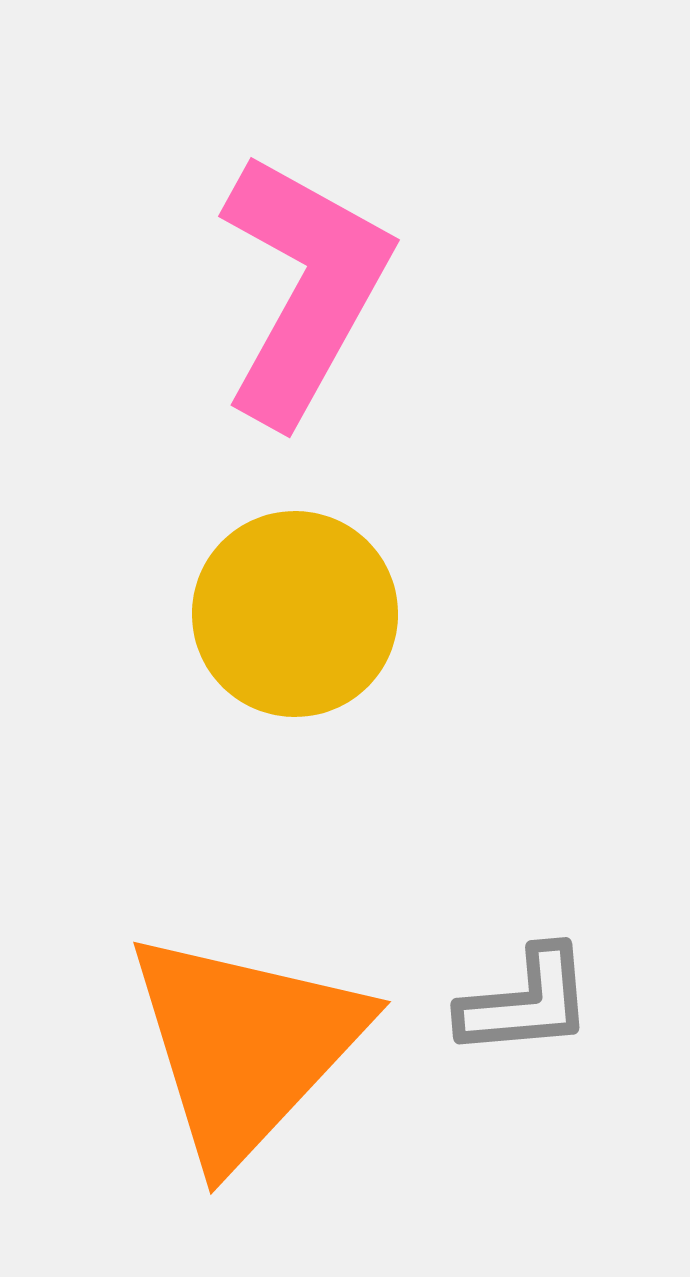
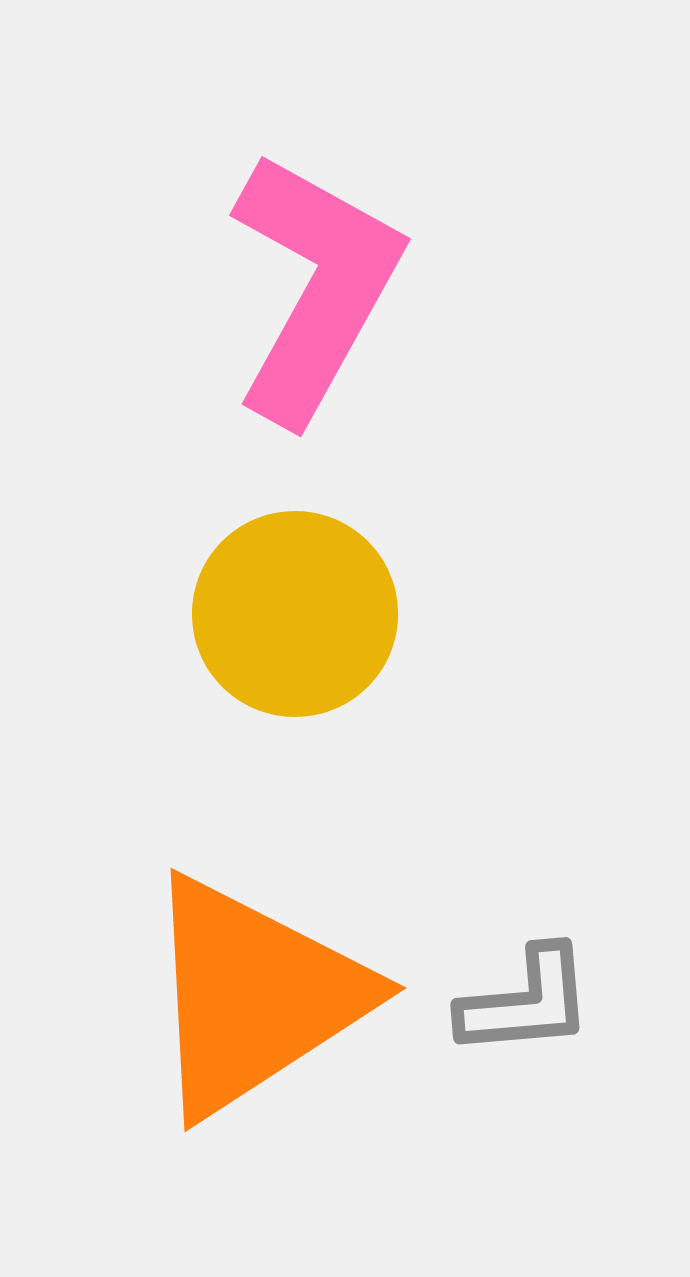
pink L-shape: moved 11 px right, 1 px up
orange triangle: moved 9 px right, 50 px up; rotated 14 degrees clockwise
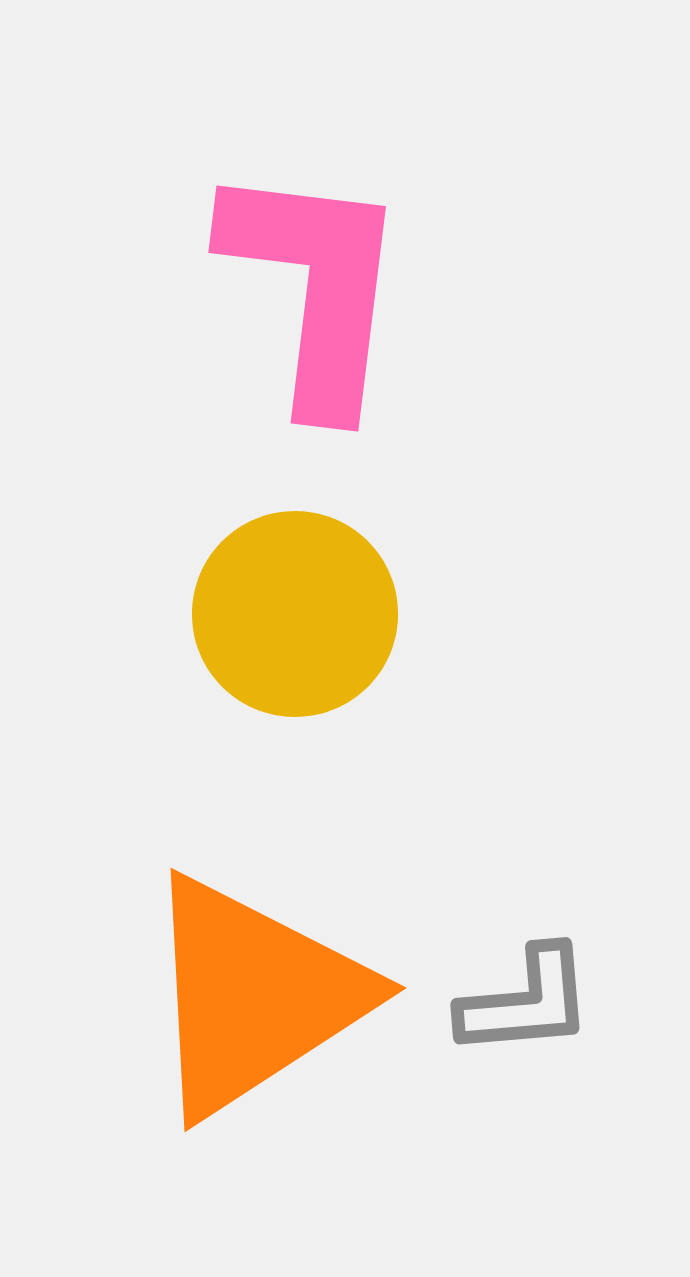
pink L-shape: rotated 22 degrees counterclockwise
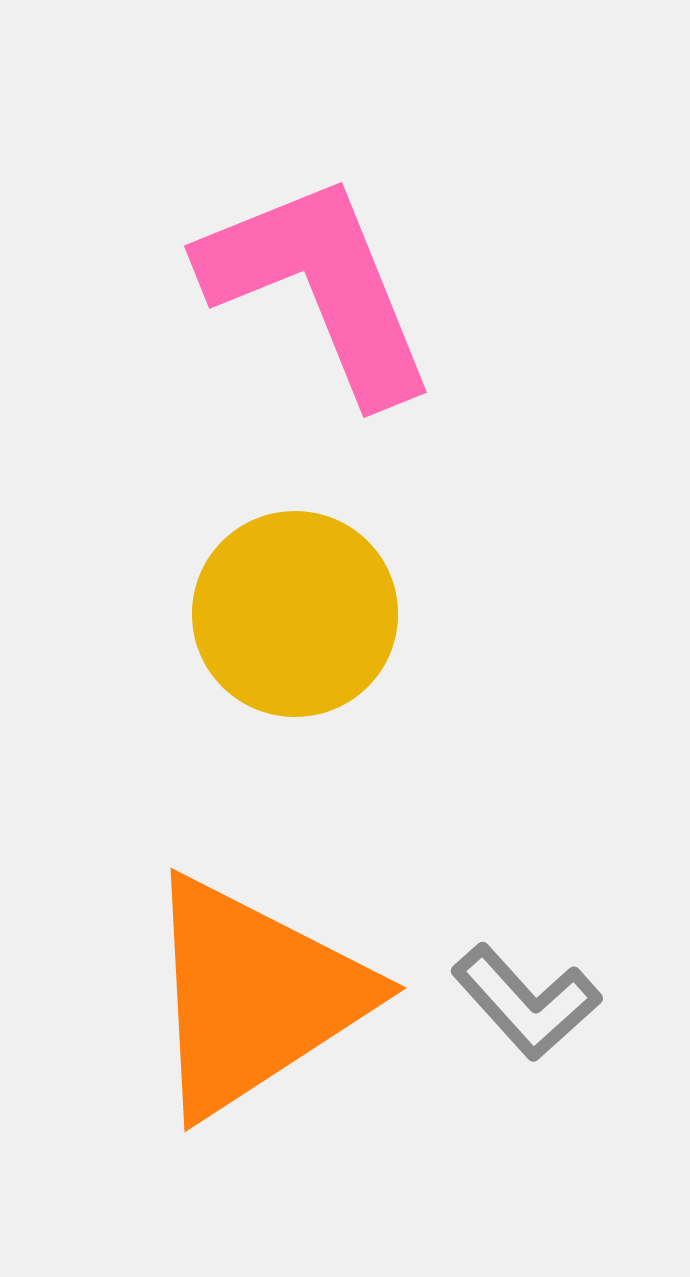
pink L-shape: moved 4 px right; rotated 29 degrees counterclockwise
gray L-shape: rotated 53 degrees clockwise
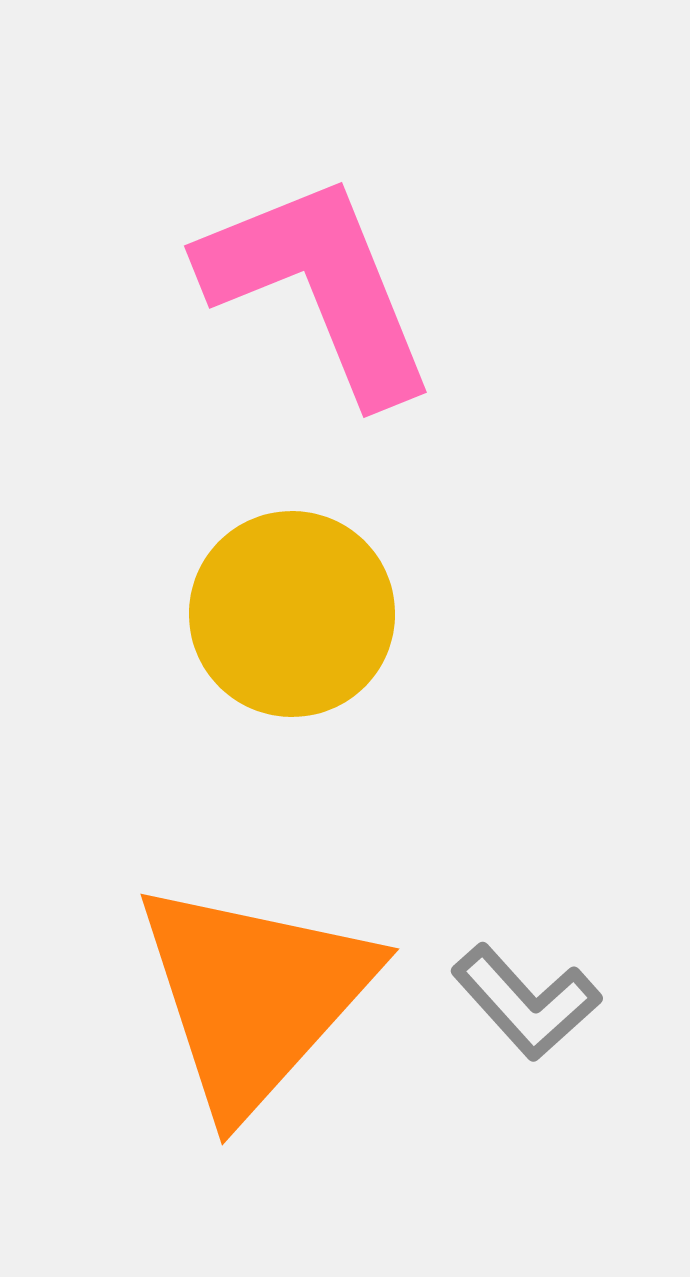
yellow circle: moved 3 px left
orange triangle: rotated 15 degrees counterclockwise
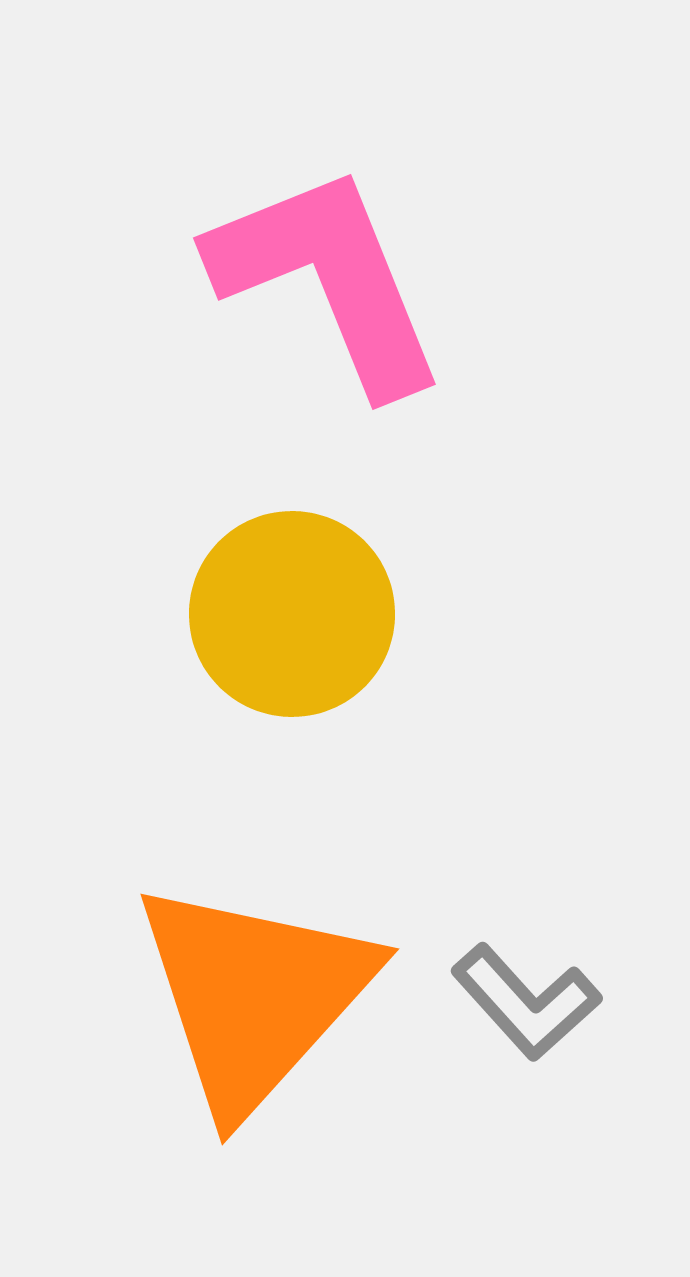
pink L-shape: moved 9 px right, 8 px up
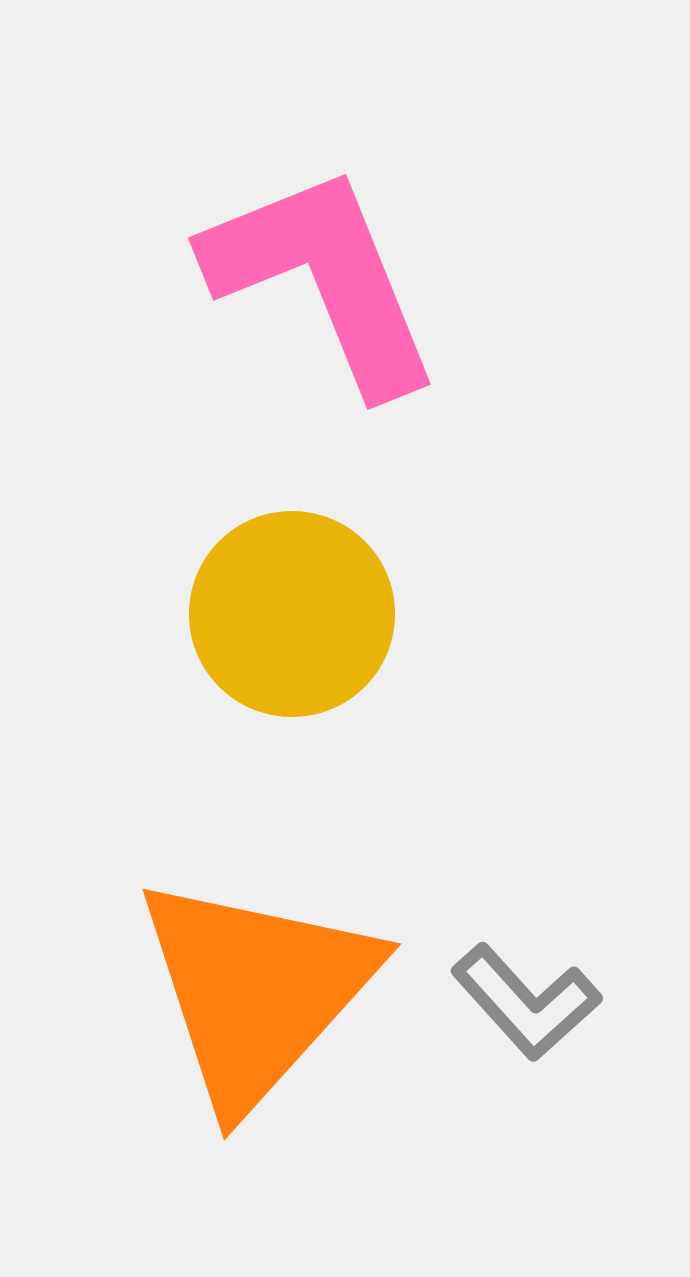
pink L-shape: moved 5 px left
orange triangle: moved 2 px right, 5 px up
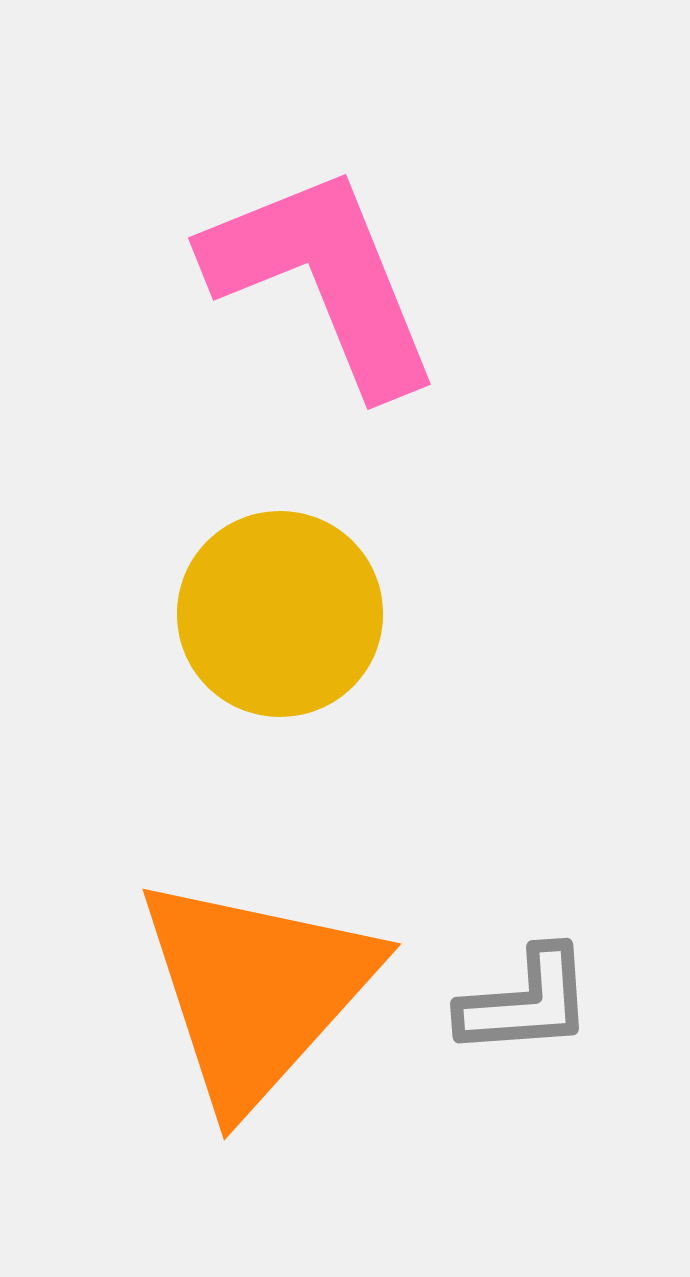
yellow circle: moved 12 px left
gray L-shape: rotated 52 degrees counterclockwise
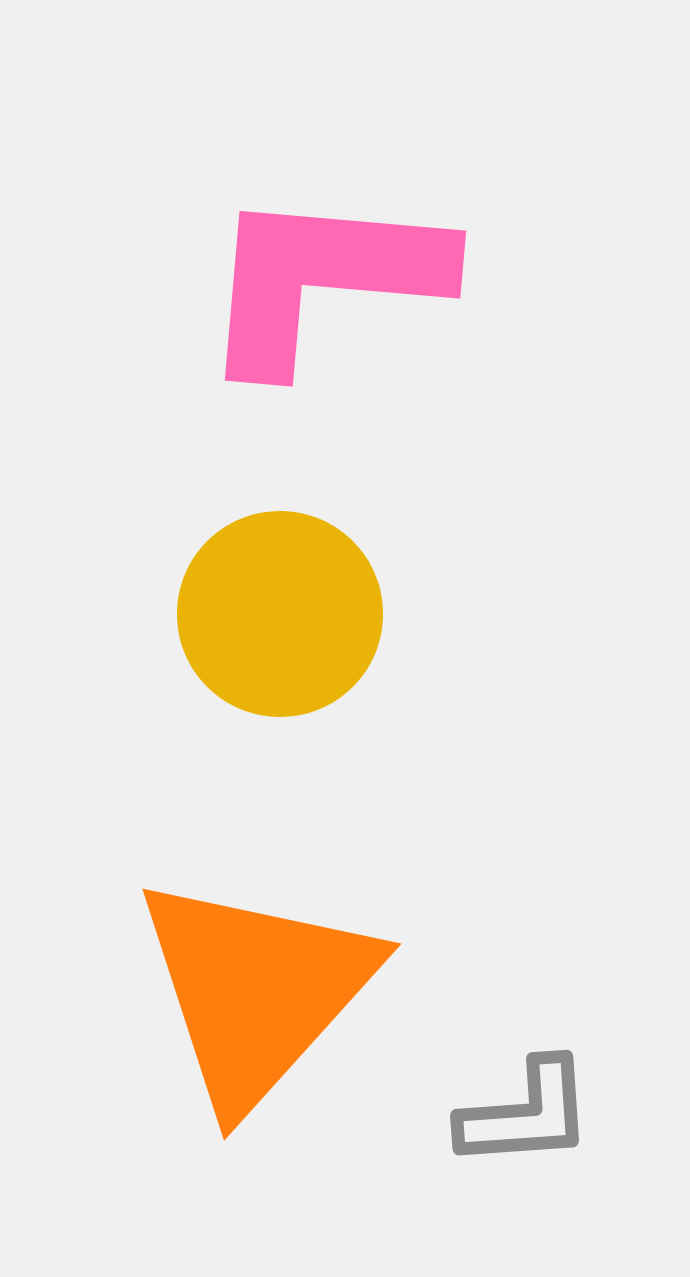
pink L-shape: rotated 63 degrees counterclockwise
gray L-shape: moved 112 px down
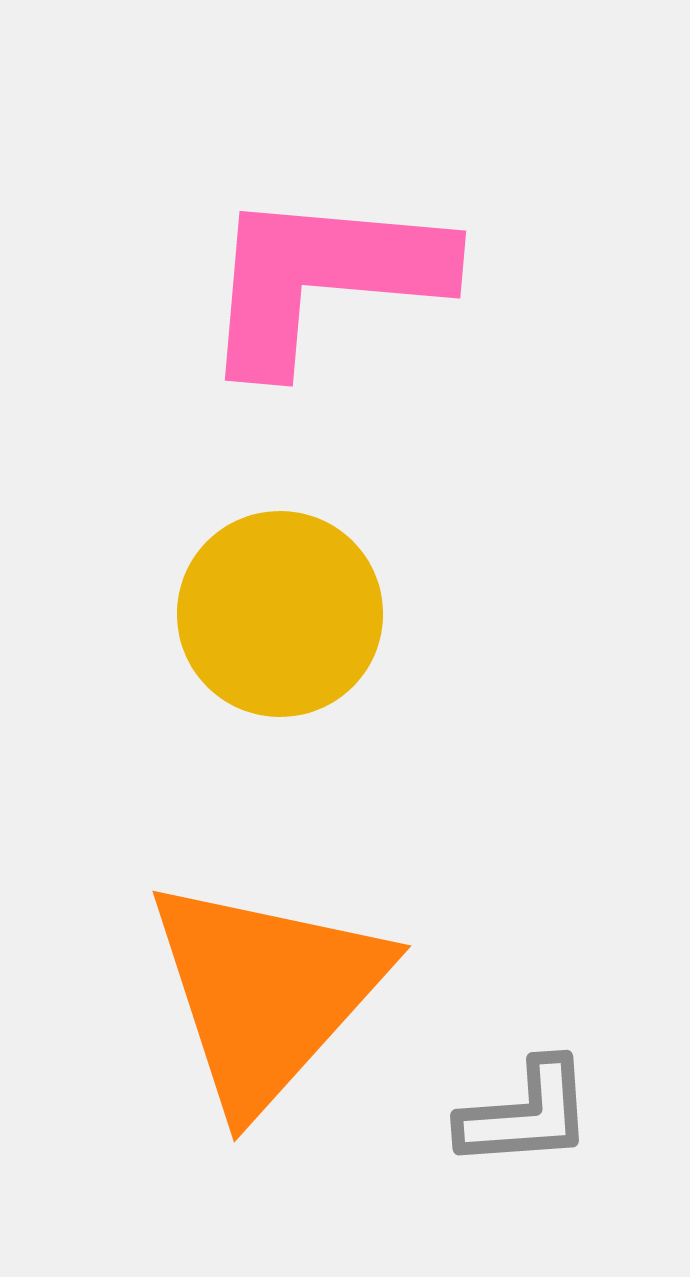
orange triangle: moved 10 px right, 2 px down
